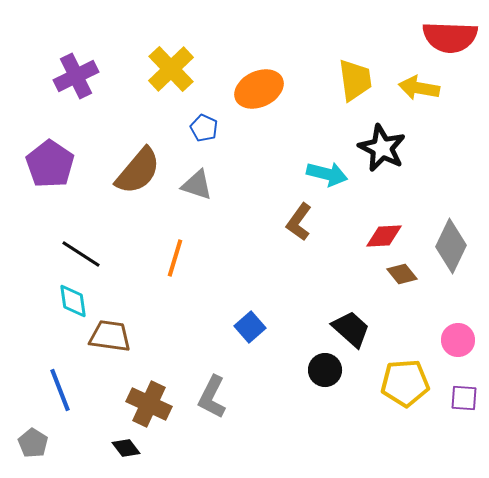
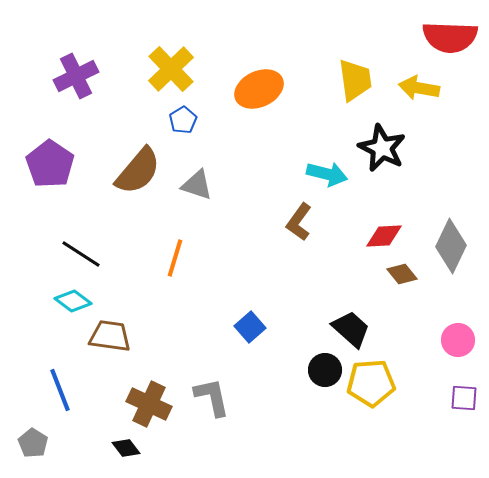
blue pentagon: moved 21 px left, 8 px up; rotated 16 degrees clockwise
cyan diamond: rotated 45 degrees counterclockwise
yellow pentagon: moved 34 px left
gray L-shape: rotated 141 degrees clockwise
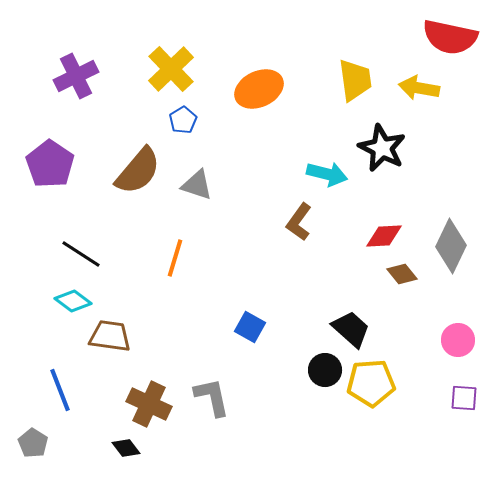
red semicircle: rotated 10 degrees clockwise
blue square: rotated 20 degrees counterclockwise
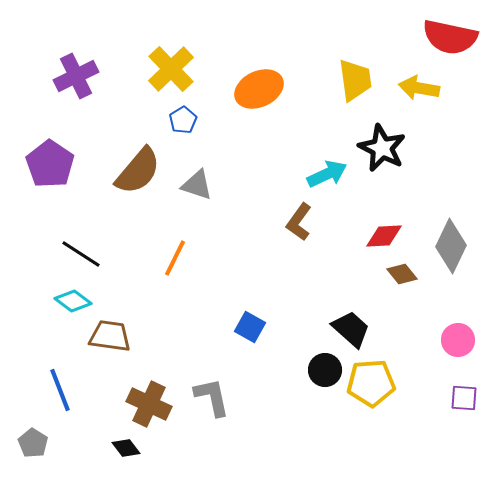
cyan arrow: rotated 39 degrees counterclockwise
orange line: rotated 9 degrees clockwise
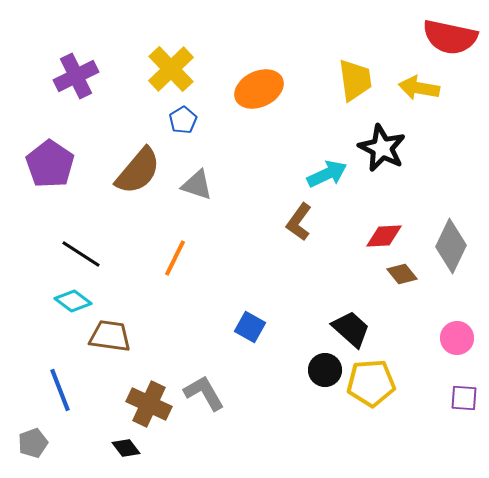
pink circle: moved 1 px left, 2 px up
gray L-shape: moved 8 px left, 4 px up; rotated 18 degrees counterclockwise
gray pentagon: rotated 20 degrees clockwise
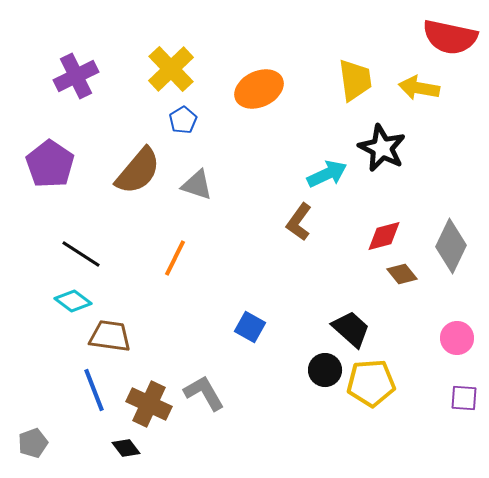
red diamond: rotated 12 degrees counterclockwise
blue line: moved 34 px right
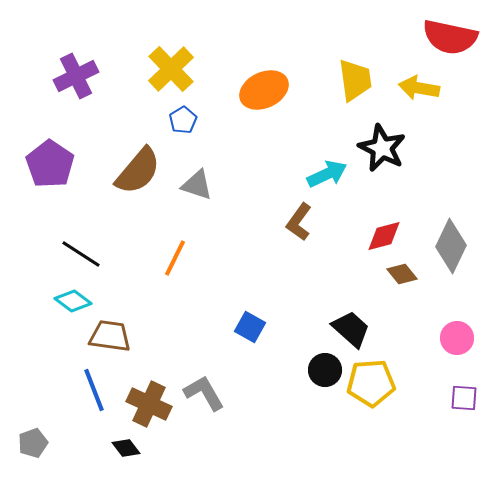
orange ellipse: moved 5 px right, 1 px down
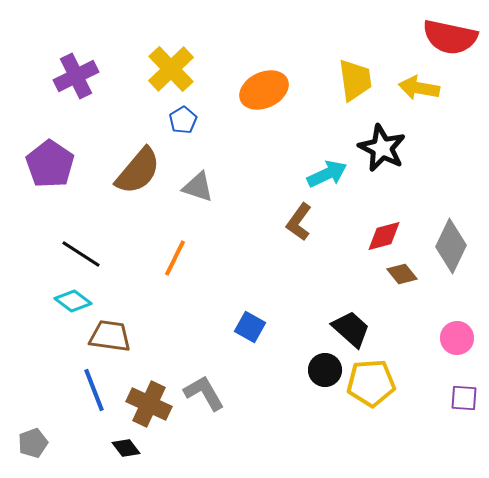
gray triangle: moved 1 px right, 2 px down
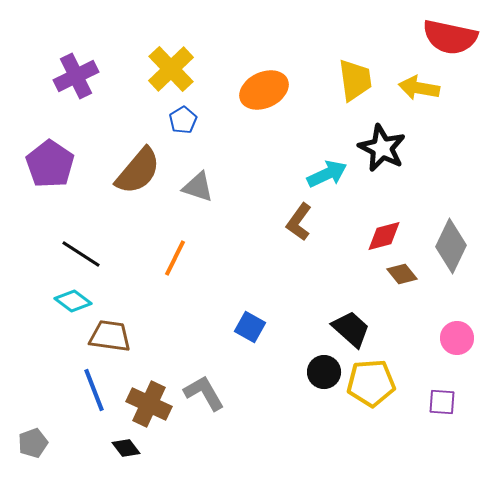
black circle: moved 1 px left, 2 px down
purple square: moved 22 px left, 4 px down
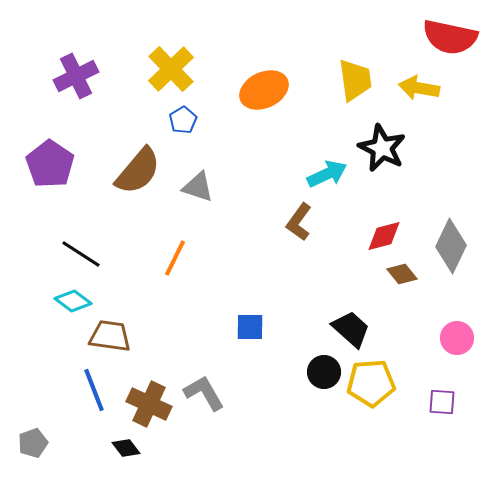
blue square: rotated 28 degrees counterclockwise
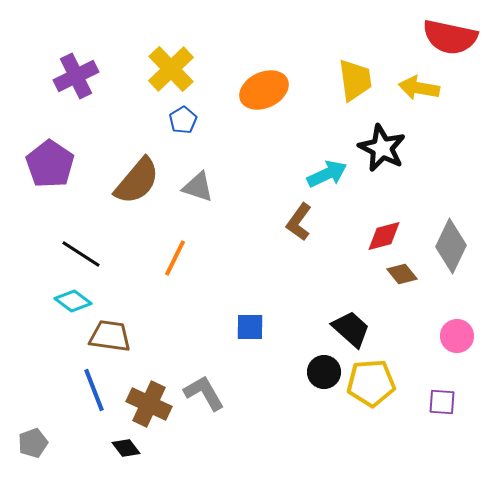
brown semicircle: moved 1 px left, 10 px down
pink circle: moved 2 px up
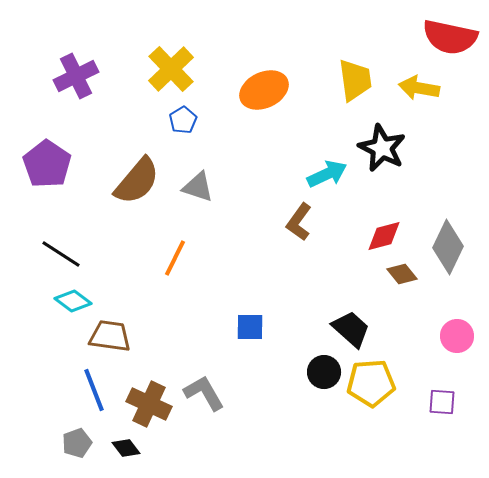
purple pentagon: moved 3 px left
gray diamond: moved 3 px left, 1 px down
black line: moved 20 px left
gray pentagon: moved 44 px right
